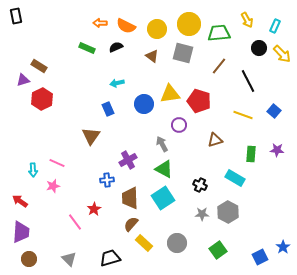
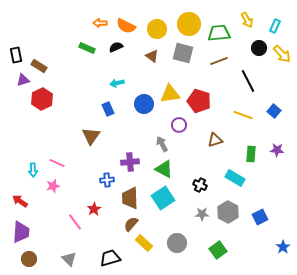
black rectangle at (16, 16): moved 39 px down
brown line at (219, 66): moved 5 px up; rotated 30 degrees clockwise
purple cross at (128, 160): moved 2 px right, 2 px down; rotated 24 degrees clockwise
blue square at (260, 257): moved 40 px up
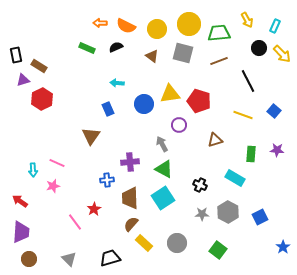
cyan arrow at (117, 83): rotated 16 degrees clockwise
green square at (218, 250): rotated 18 degrees counterclockwise
